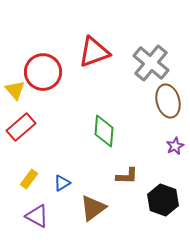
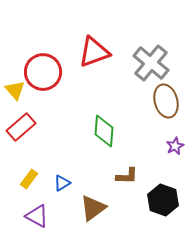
brown ellipse: moved 2 px left
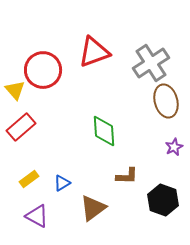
gray cross: rotated 18 degrees clockwise
red circle: moved 2 px up
green diamond: rotated 8 degrees counterclockwise
purple star: moved 1 px left, 1 px down
yellow rectangle: rotated 18 degrees clockwise
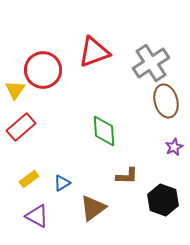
yellow triangle: rotated 15 degrees clockwise
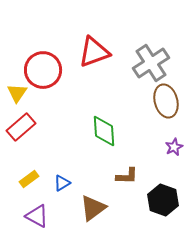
yellow triangle: moved 2 px right, 3 px down
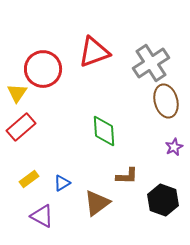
red circle: moved 1 px up
brown triangle: moved 4 px right, 5 px up
purple triangle: moved 5 px right
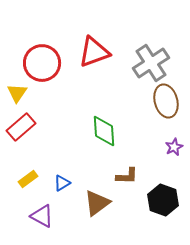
red circle: moved 1 px left, 6 px up
yellow rectangle: moved 1 px left
